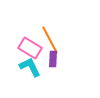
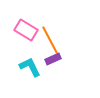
pink rectangle: moved 4 px left, 18 px up
purple rectangle: rotated 63 degrees clockwise
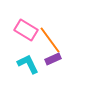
orange line: rotated 8 degrees counterclockwise
cyan L-shape: moved 2 px left, 3 px up
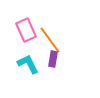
pink rectangle: rotated 35 degrees clockwise
purple rectangle: rotated 56 degrees counterclockwise
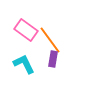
pink rectangle: rotated 30 degrees counterclockwise
cyan L-shape: moved 4 px left
